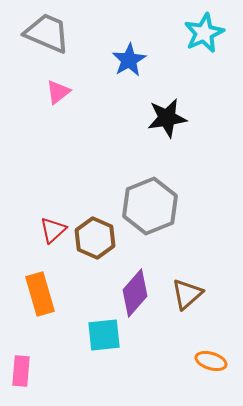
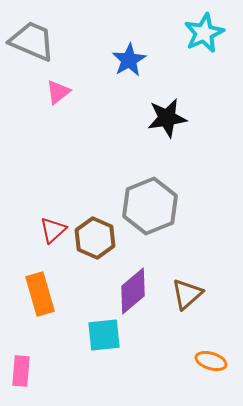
gray trapezoid: moved 15 px left, 8 px down
purple diamond: moved 2 px left, 2 px up; rotated 9 degrees clockwise
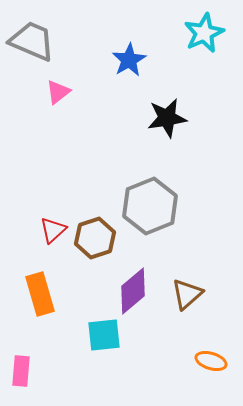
brown hexagon: rotated 18 degrees clockwise
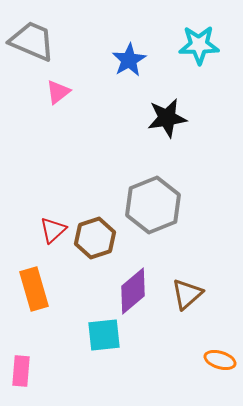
cyan star: moved 5 px left, 12 px down; rotated 24 degrees clockwise
gray hexagon: moved 3 px right, 1 px up
orange rectangle: moved 6 px left, 5 px up
orange ellipse: moved 9 px right, 1 px up
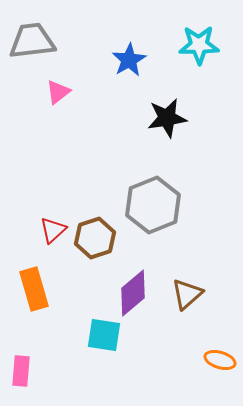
gray trapezoid: rotated 30 degrees counterclockwise
purple diamond: moved 2 px down
cyan square: rotated 15 degrees clockwise
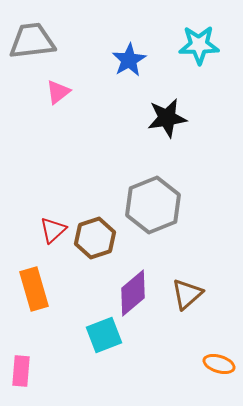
cyan square: rotated 30 degrees counterclockwise
orange ellipse: moved 1 px left, 4 px down
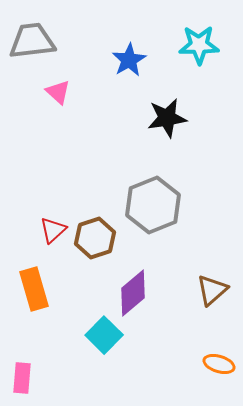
pink triangle: rotated 40 degrees counterclockwise
brown triangle: moved 25 px right, 4 px up
cyan square: rotated 24 degrees counterclockwise
pink rectangle: moved 1 px right, 7 px down
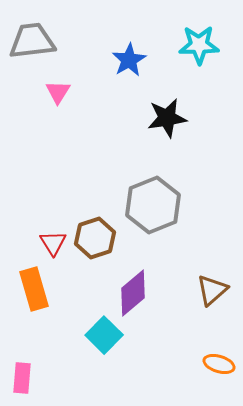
pink triangle: rotated 20 degrees clockwise
red triangle: moved 13 px down; rotated 20 degrees counterclockwise
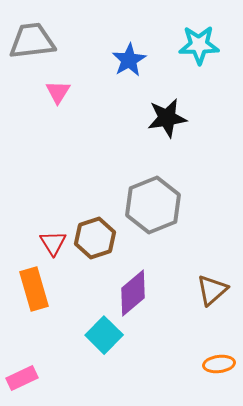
orange ellipse: rotated 24 degrees counterclockwise
pink rectangle: rotated 60 degrees clockwise
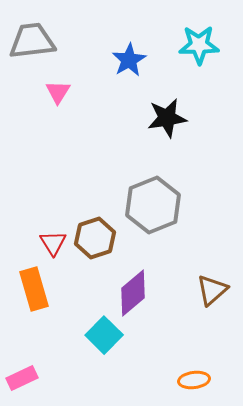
orange ellipse: moved 25 px left, 16 px down
